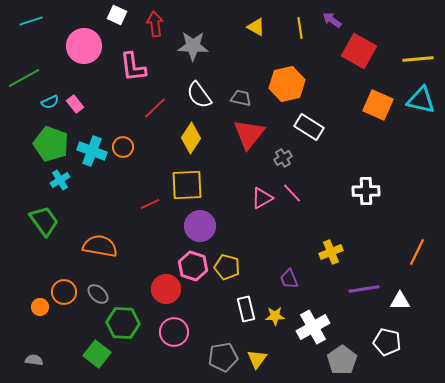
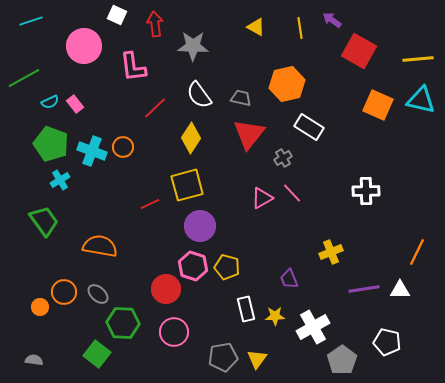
yellow square at (187, 185): rotated 12 degrees counterclockwise
white triangle at (400, 301): moved 11 px up
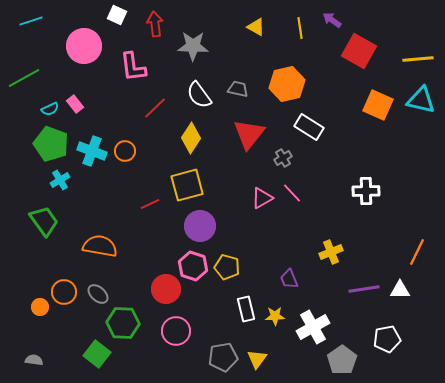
gray trapezoid at (241, 98): moved 3 px left, 9 px up
cyan semicircle at (50, 102): moved 7 px down
orange circle at (123, 147): moved 2 px right, 4 px down
pink circle at (174, 332): moved 2 px right, 1 px up
white pentagon at (387, 342): moved 3 px up; rotated 24 degrees counterclockwise
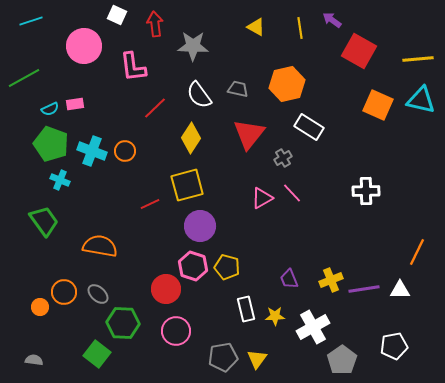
pink rectangle at (75, 104): rotated 60 degrees counterclockwise
cyan cross at (60, 180): rotated 36 degrees counterclockwise
yellow cross at (331, 252): moved 28 px down
white pentagon at (387, 339): moved 7 px right, 7 px down
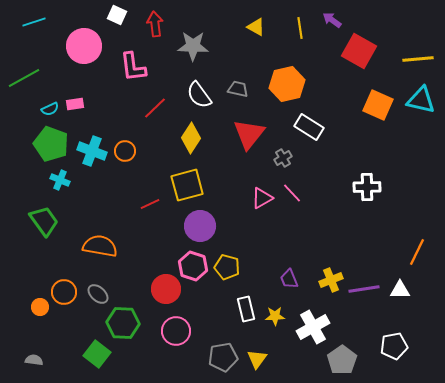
cyan line at (31, 21): moved 3 px right, 1 px down
white cross at (366, 191): moved 1 px right, 4 px up
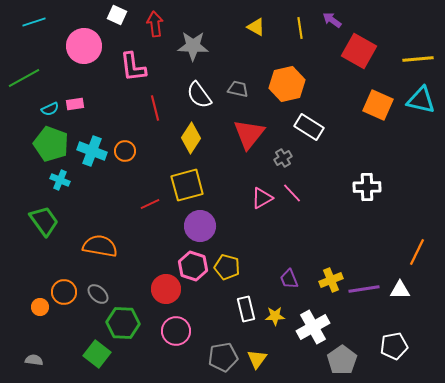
red line at (155, 108): rotated 60 degrees counterclockwise
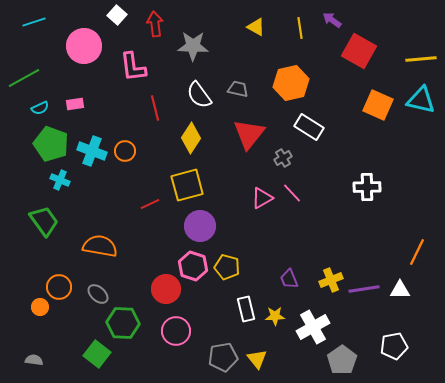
white square at (117, 15): rotated 18 degrees clockwise
yellow line at (418, 59): moved 3 px right
orange hexagon at (287, 84): moved 4 px right, 1 px up
cyan semicircle at (50, 109): moved 10 px left, 1 px up
orange circle at (64, 292): moved 5 px left, 5 px up
yellow triangle at (257, 359): rotated 15 degrees counterclockwise
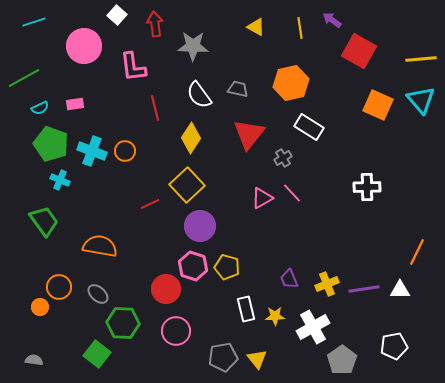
cyan triangle at (421, 100): rotated 36 degrees clockwise
yellow square at (187, 185): rotated 28 degrees counterclockwise
yellow cross at (331, 280): moved 4 px left, 4 px down
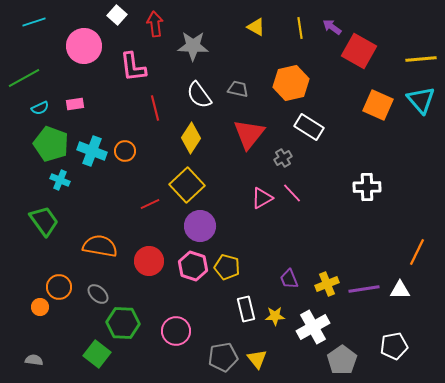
purple arrow at (332, 20): moved 7 px down
red circle at (166, 289): moved 17 px left, 28 px up
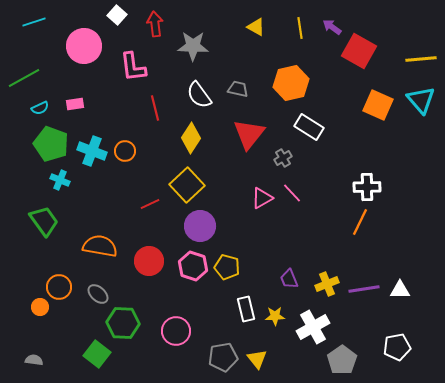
orange line at (417, 252): moved 57 px left, 30 px up
white pentagon at (394, 346): moved 3 px right, 1 px down
